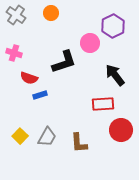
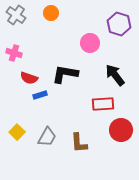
purple hexagon: moved 6 px right, 2 px up; rotated 15 degrees counterclockwise
black L-shape: moved 1 px right, 12 px down; rotated 152 degrees counterclockwise
yellow square: moved 3 px left, 4 px up
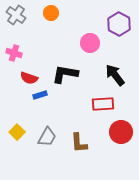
purple hexagon: rotated 10 degrees clockwise
red circle: moved 2 px down
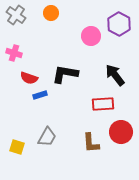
pink circle: moved 1 px right, 7 px up
yellow square: moved 15 px down; rotated 28 degrees counterclockwise
brown L-shape: moved 12 px right
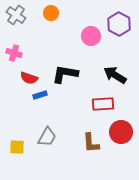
black arrow: rotated 20 degrees counterclockwise
yellow square: rotated 14 degrees counterclockwise
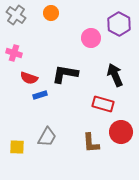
pink circle: moved 2 px down
black arrow: rotated 35 degrees clockwise
red rectangle: rotated 20 degrees clockwise
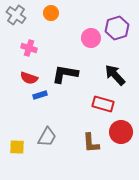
purple hexagon: moved 2 px left, 4 px down; rotated 15 degrees clockwise
pink cross: moved 15 px right, 5 px up
black arrow: rotated 20 degrees counterclockwise
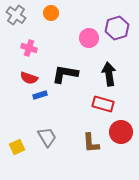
pink circle: moved 2 px left
black arrow: moved 6 px left, 1 px up; rotated 35 degrees clockwise
gray trapezoid: rotated 60 degrees counterclockwise
yellow square: rotated 28 degrees counterclockwise
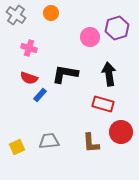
pink circle: moved 1 px right, 1 px up
blue rectangle: rotated 32 degrees counterclockwise
gray trapezoid: moved 2 px right, 4 px down; rotated 65 degrees counterclockwise
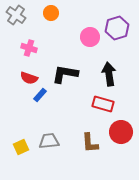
brown L-shape: moved 1 px left
yellow square: moved 4 px right
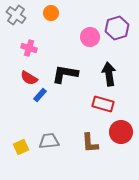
red semicircle: rotated 12 degrees clockwise
